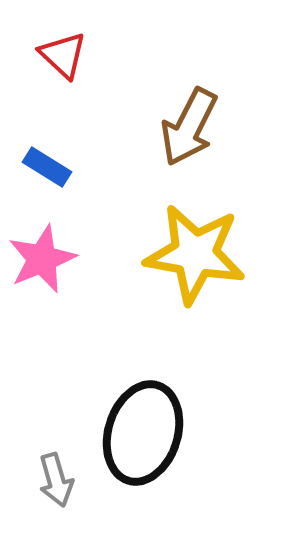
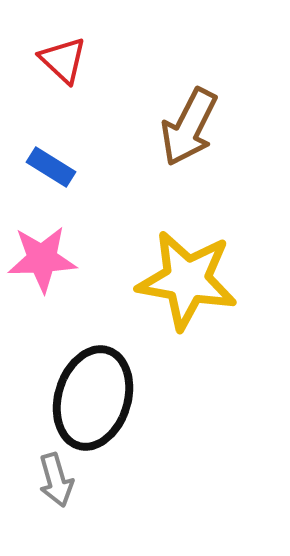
red triangle: moved 5 px down
blue rectangle: moved 4 px right
yellow star: moved 8 px left, 26 px down
pink star: rotated 20 degrees clockwise
black ellipse: moved 50 px left, 35 px up
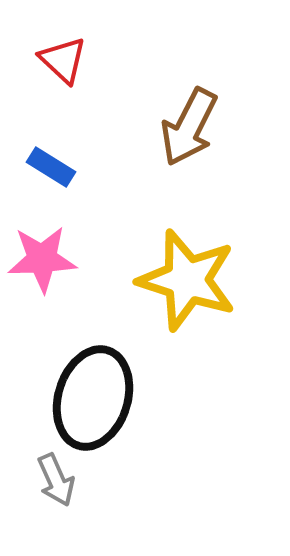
yellow star: rotated 8 degrees clockwise
gray arrow: rotated 8 degrees counterclockwise
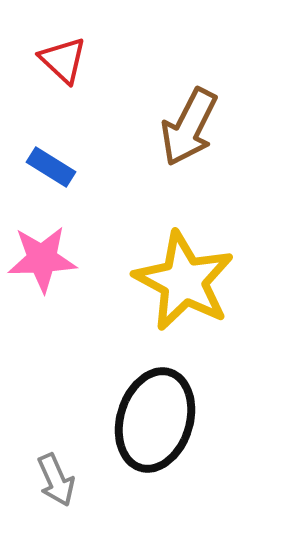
yellow star: moved 3 px left, 1 px down; rotated 10 degrees clockwise
black ellipse: moved 62 px right, 22 px down
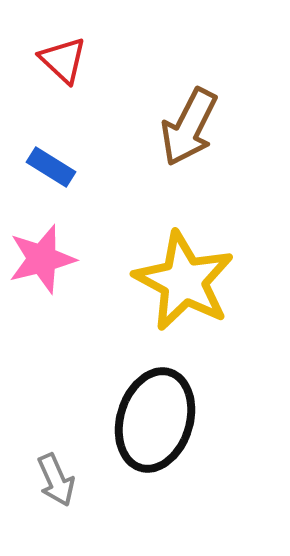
pink star: rotated 12 degrees counterclockwise
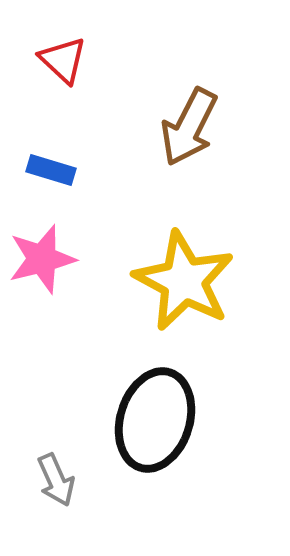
blue rectangle: moved 3 px down; rotated 15 degrees counterclockwise
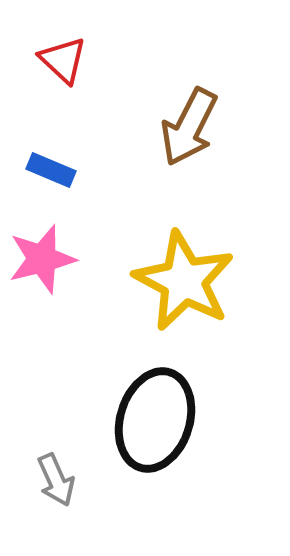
blue rectangle: rotated 6 degrees clockwise
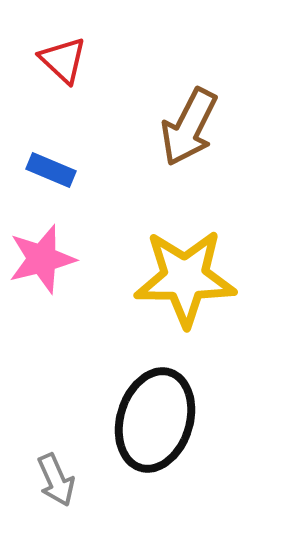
yellow star: moved 1 px right, 3 px up; rotated 28 degrees counterclockwise
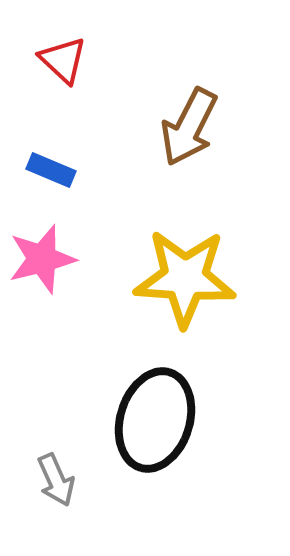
yellow star: rotated 4 degrees clockwise
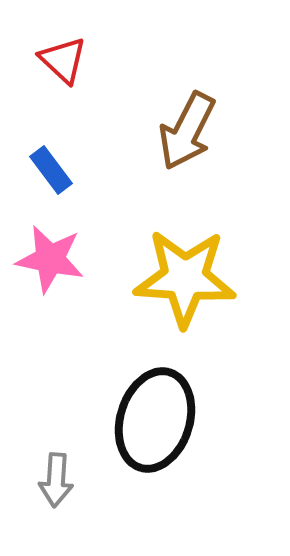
brown arrow: moved 2 px left, 4 px down
blue rectangle: rotated 30 degrees clockwise
pink star: moved 8 px right; rotated 26 degrees clockwise
gray arrow: rotated 28 degrees clockwise
